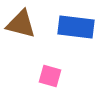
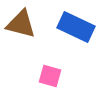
blue rectangle: rotated 18 degrees clockwise
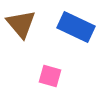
brown triangle: rotated 36 degrees clockwise
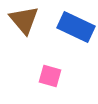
brown triangle: moved 3 px right, 4 px up
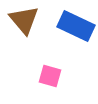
blue rectangle: moved 1 px up
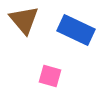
blue rectangle: moved 4 px down
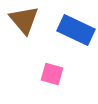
pink square: moved 2 px right, 2 px up
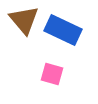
blue rectangle: moved 13 px left
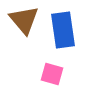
blue rectangle: rotated 57 degrees clockwise
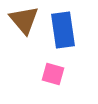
pink square: moved 1 px right
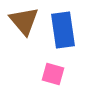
brown triangle: moved 1 px down
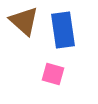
brown triangle: rotated 8 degrees counterclockwise
